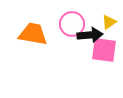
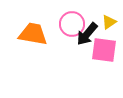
black arrow: moved 3 px left, 1 px up; rotated 135 degrees clockwise
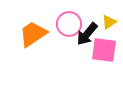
pink circle: moved 3 px left
orange trapezoid: rotated 44 degrees counterclockwise
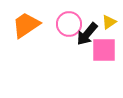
orange trapezoid: moved 7 px left, 9 px up
pink square: rotated 8 degrees counterclockwise
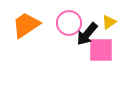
pink circle: moved 1 px up
pink square: moved 3 px left
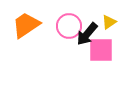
pink circle: moved 3 px down
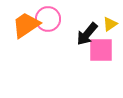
yellow triangle: moved 1 px right, 2 px down
pink circle: moved 21 px left, 7 px up
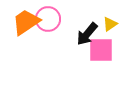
orange trapezoid: moved 3 px up
